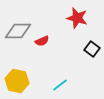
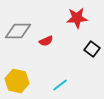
red star: rotated 20 degrees counterclockwise
red semicircle: moved 4 px right
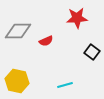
black square: moved 3 px down
cyan line: moved 5 px right; rotated 21 degrees clockwise
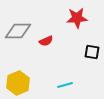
black square: rotated 28 degrees counterclockwise
yellow hexagon: moved 1 px right, 2 px down; rotated 25 degrees clockwise
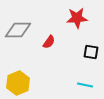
gray diamond: moved 1 px up
red semicircle: moved 3 px right, 1 px down; rotated 32 degrees counterclockwise
black square: moved 1 px left
cyan line: moved 20 px right; rotated 28 degrees clockwise
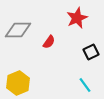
red star: rotated 20 degrees counterclockwise
black square: rotated 35 degrees counterclockwise
cyan line: rotated 42 degrees clockwise
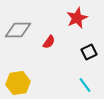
black square: moved 2 px left
yellow hexagon: rotated 15 degrees clockwise
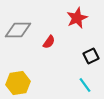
black square: moved 2 px right, 4 px down
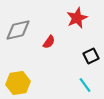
gray diamond: rotated 12 degrees counterclockwise
